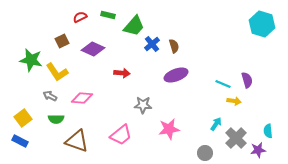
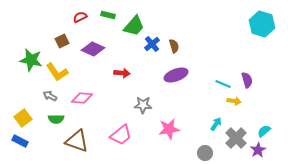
cyan semicircle: moved 4 px left; rotated 56 degrees clockwise
purple star: rotated 21 degrees counterclockwise
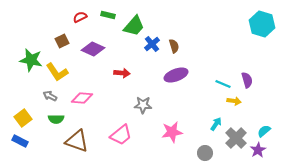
pink star: moved 3 px right, 3 px down
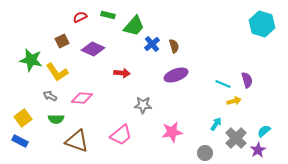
yellow arrow: rotated 24 degrees counterclockwise
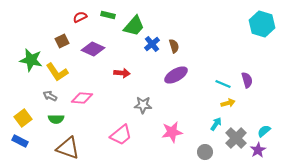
purple ellipse: rotated 10 degrees counterclockwise
yellow arrow: moved 6 px left, 2 px down
brown triangle: moved 9 px left, 7 px down
gray circle: moved 1 px up
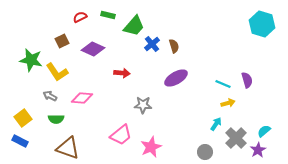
purple ellipse: moved 3 px down
pink star: moved 21 px left, 15 px down; rotated 15 degrees counterclockwise
